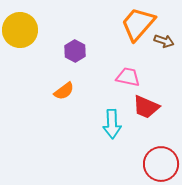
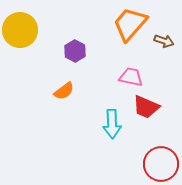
orange trapezoid: moved 8 px left
pink trapezoid: moved 3 px right
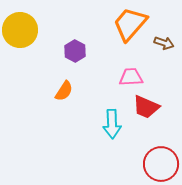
brown arrow: moved 2 px down
pink trapezoid: rotated 15 degrees counterclockwise
orange semicircle: rotated 20 degrees counterclockwise
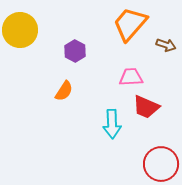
brown arrow: moved 2 px right, 2 px down
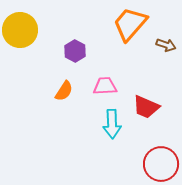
pink trapezoid: moved 26 px left, 9 px down
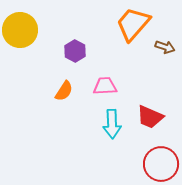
orange trapezoid: moved 3 px right
brown arrow: moved 1 px left, 2 px down
red trapezoid: moved 4 px right, 10 px down
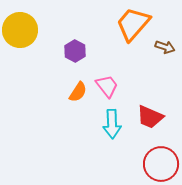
pink trapezoid: moved 2 px right; rotated 55 degrees clockwise
orange semicircle: moved 14 px right, 1 px down
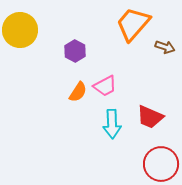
pink trapezoid: moved 2 px left; rotated 100 degrees clockwise
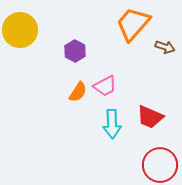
red circle: moved 1 px left, 1 px down
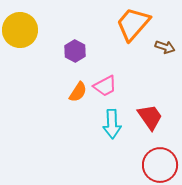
red trapezoid: rotated 148 degrees counterclockwise
